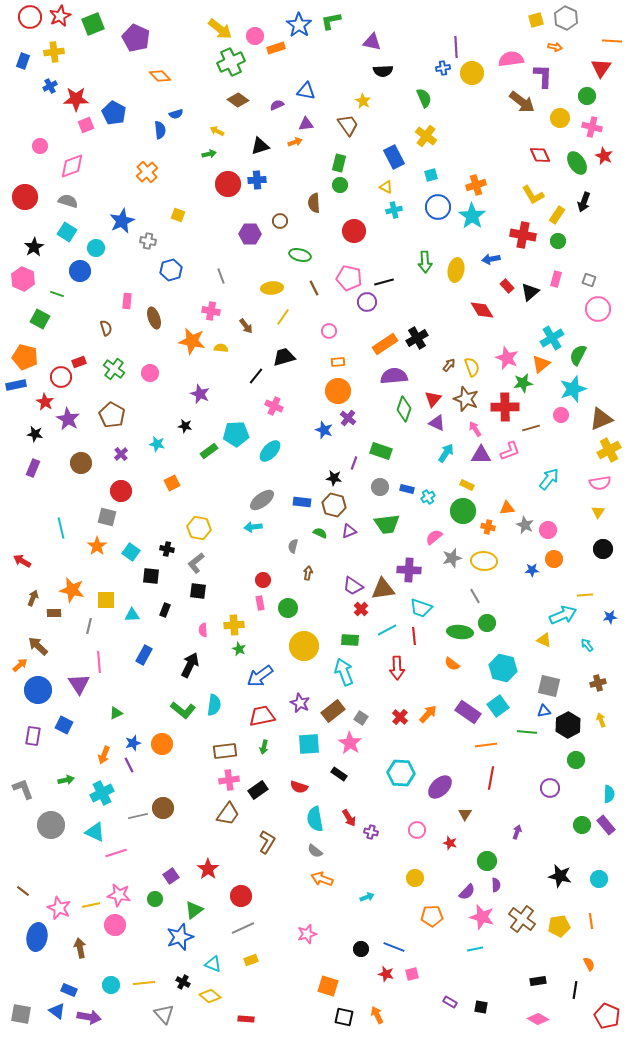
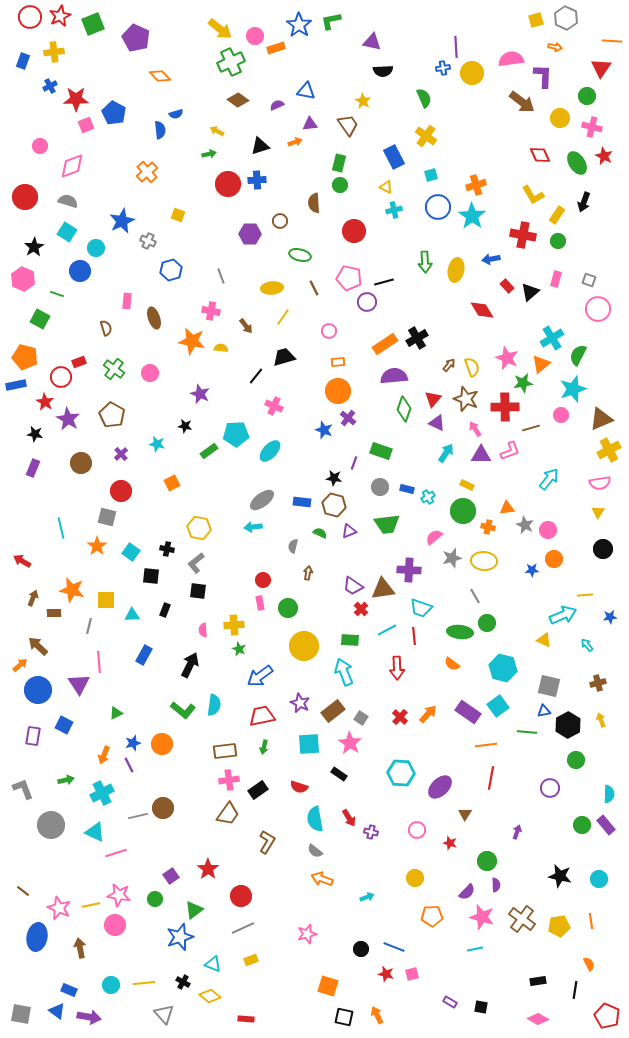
purple triangle at (306, 124): moved 4 px right
gray cross at (148, 241): rotated 14 degrees clockwise
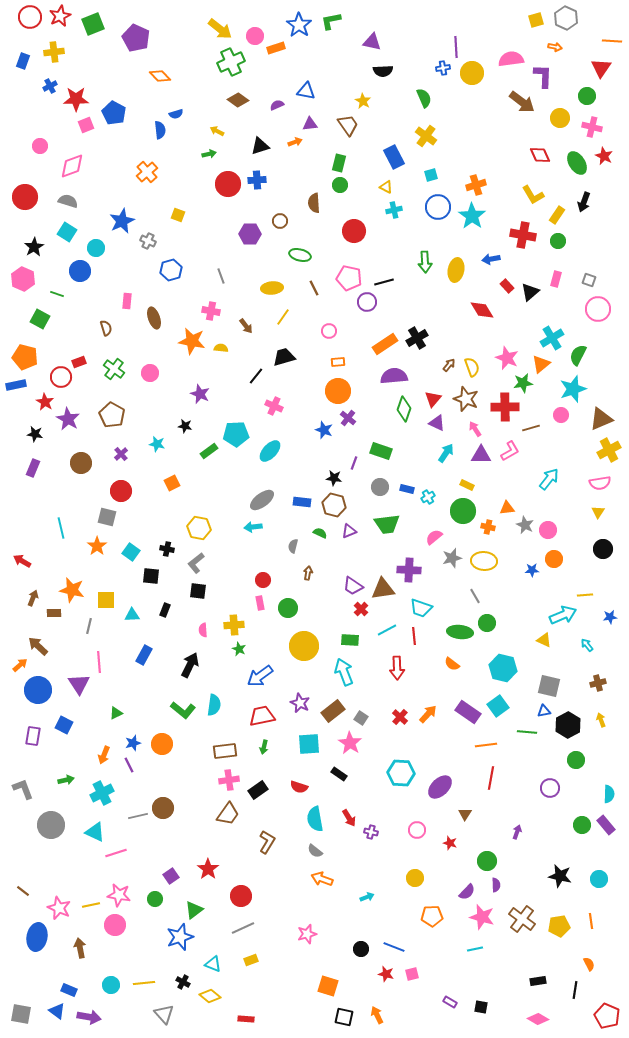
pink L-shape at (510, 451): rotated 10 degrees counterclockwise
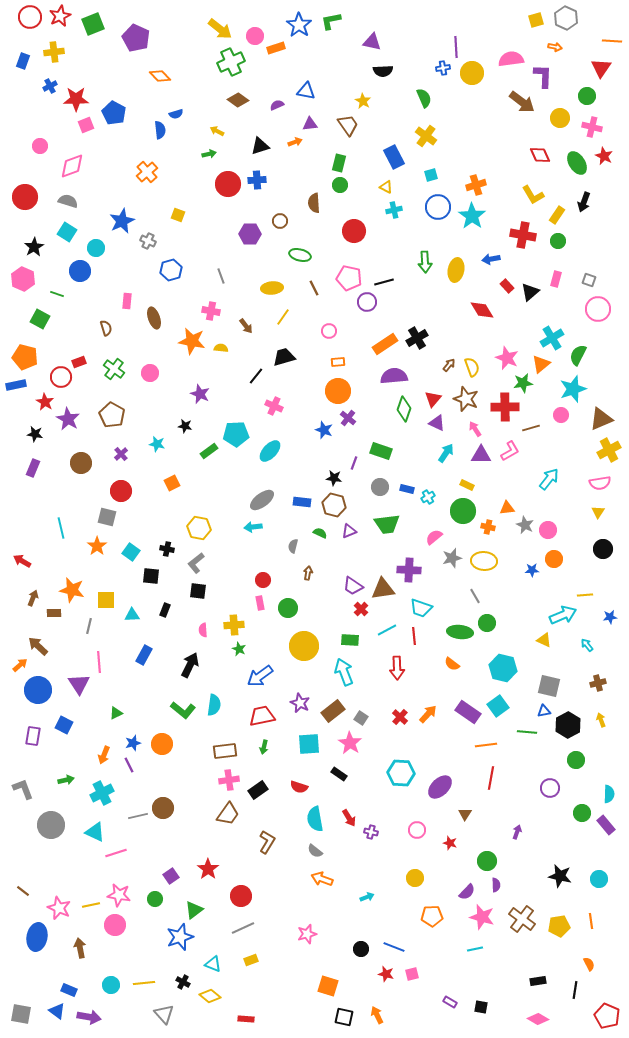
green circle at (582, 825): moved 12 px up
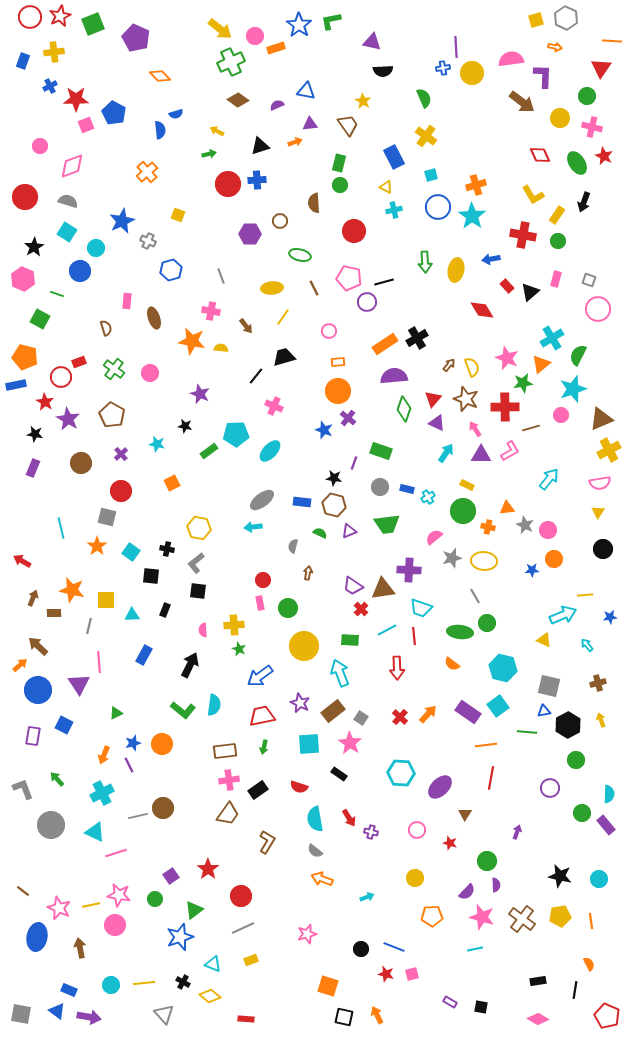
cyan arrow at (344, 672): moved 4 px left, 1 px down
green arrow at (66, 780): moved 9 px left, 1 px up; rotated 119 degrees counterclockwise
yellow pentagon at (559, 926): moved 1 px right, 10 px up
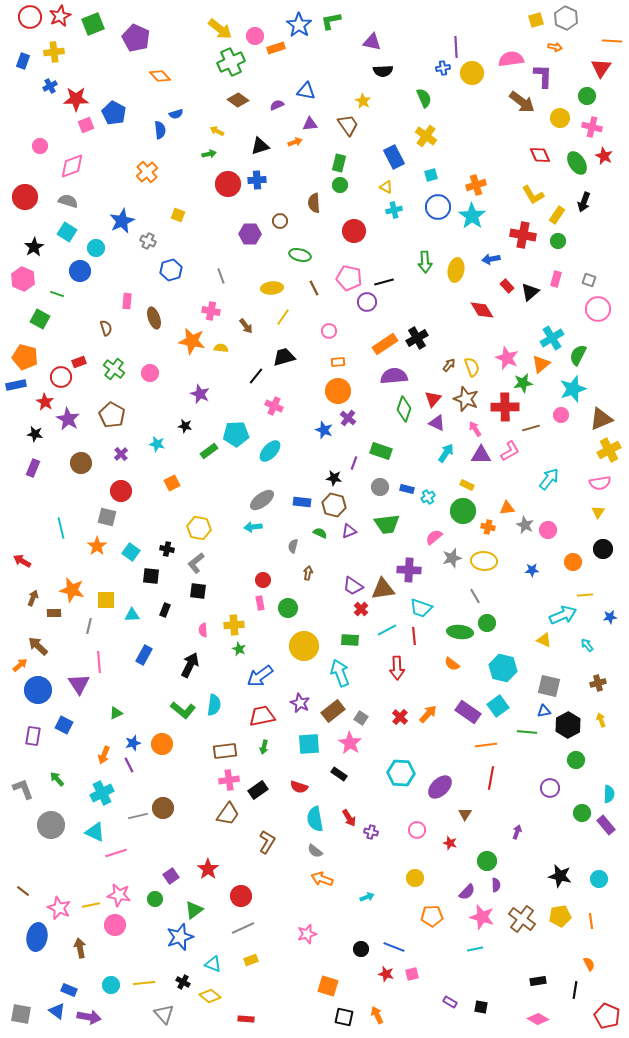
orange circle at (554, 559): moved 19 px right, 3 px down
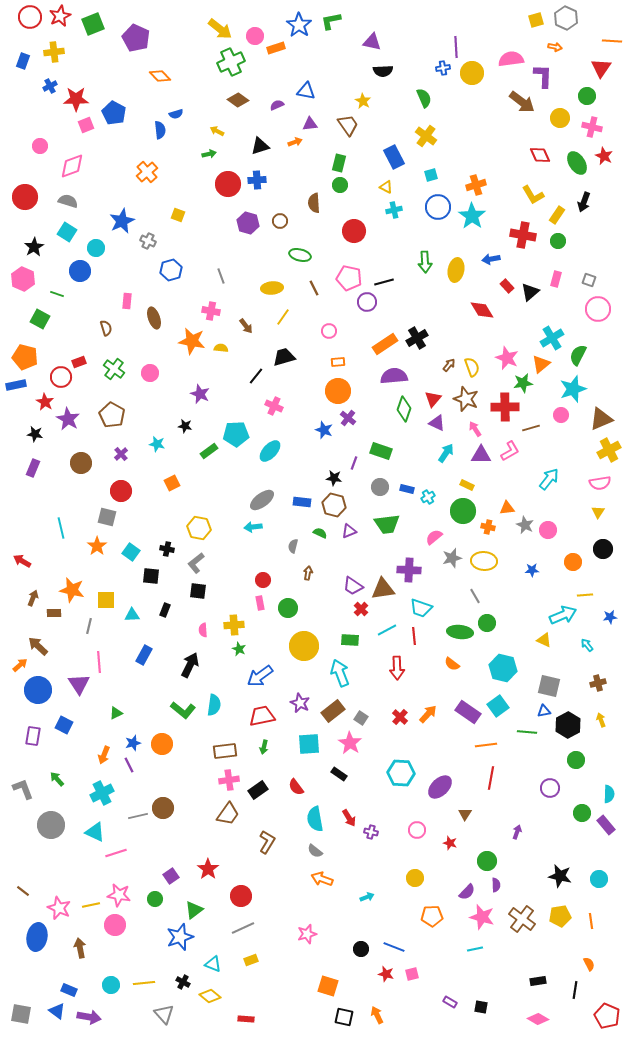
purple hexagon at (250, 234): moved 2 px left, 11 px up; rotated 15 degrees clockwise
red semicircle at (299, 787): moved 3 px left; rotated 36 degrees clockwise
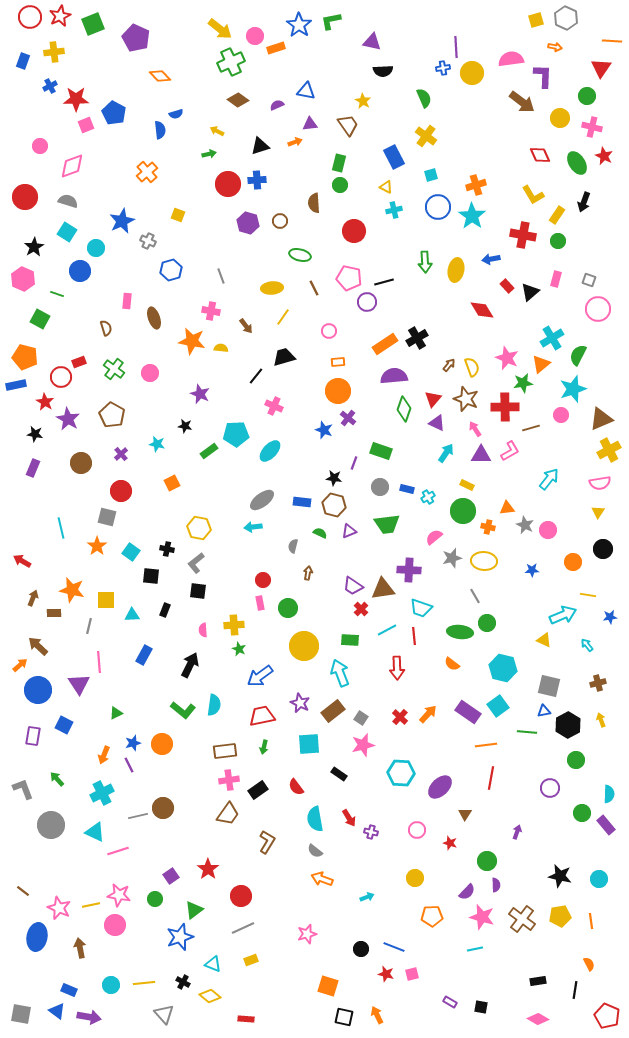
yellow line at (585, 595): moved 3 px right; rotated 14 degrees clockwise
pink star at (350, 743): moved 13 px right, 2 px down; rotated 25 degrees clockwise
pink line at (116, 853): moved 2 px right, 2 px up
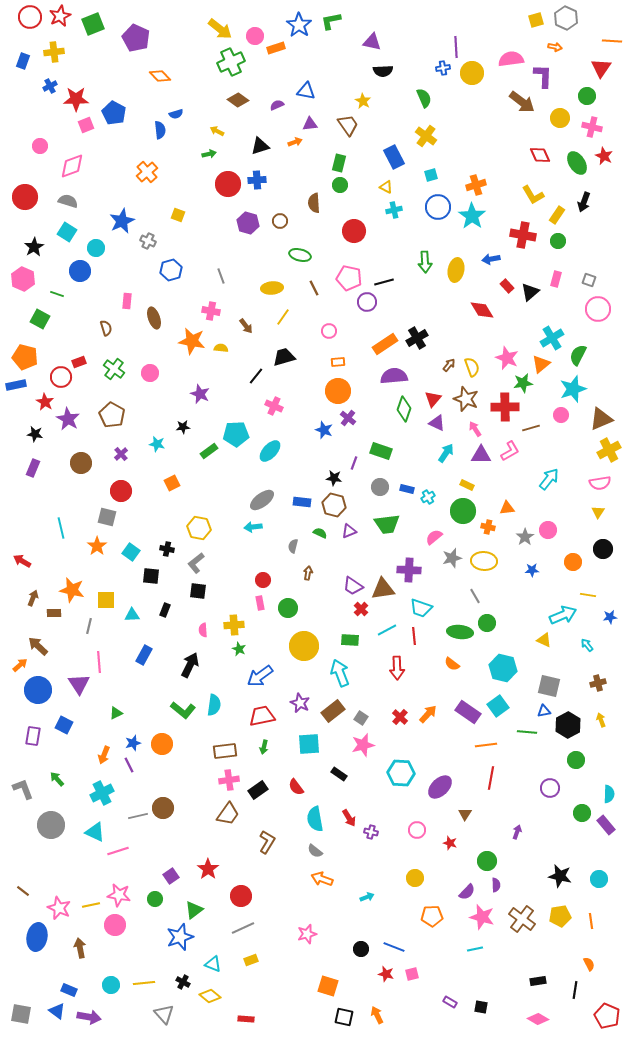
black star at (185, 426): moved 2 px left, 1 px down; rotated 16 degrees counterclockwise
gray star at (525, 525): moved 12 px down; rotated 12 degrees clockwise
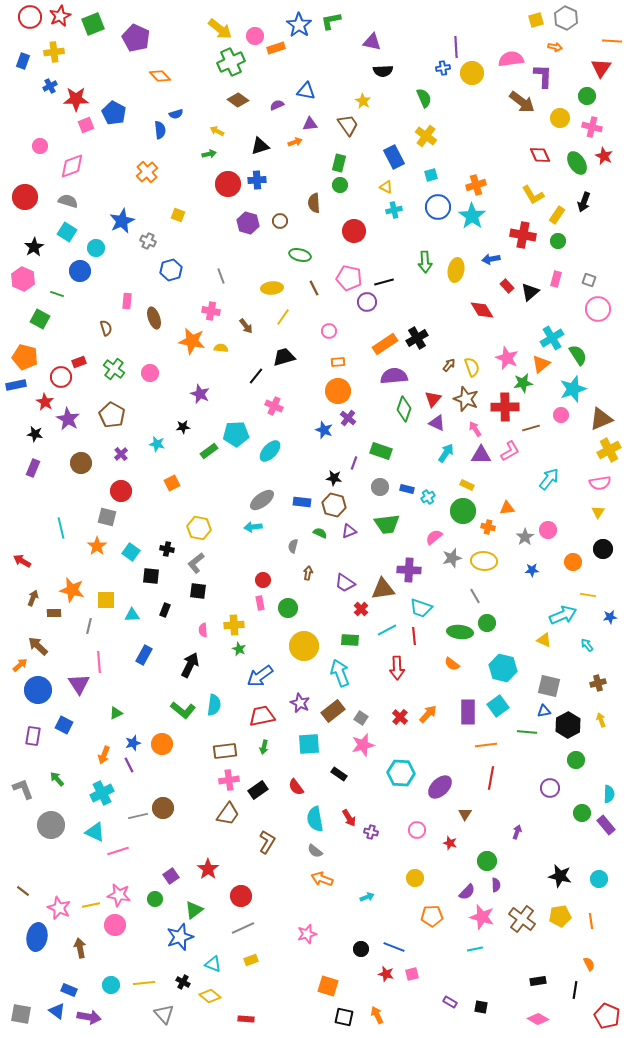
green semicircle at (578, 355): rotated 120 degrees clockwise
purple trapezoid at (353, 586): moved 8 px left, 3 px up
purple rectangle at (468, 712): rotated 55 degrees clockwise
